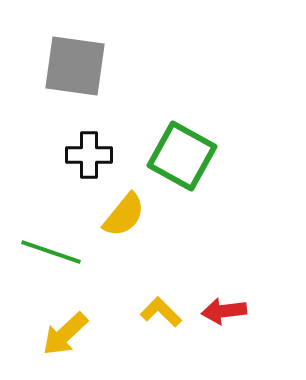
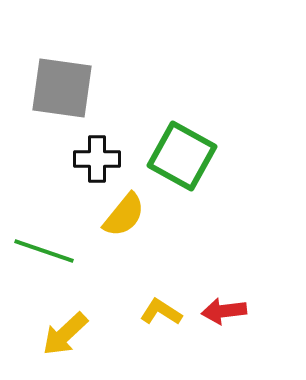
gray square: moved 13 px left, 22 px down
black cross: moved 8 px right, 4 px down
green line: moved 7 px left, 1 px up
yellow L-shape: rotated 12 degrees counterclockwise
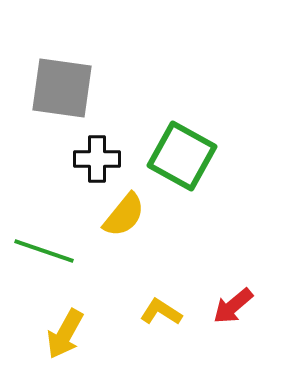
red arrow: moved 9 px right, 5 px up; rotated 33 degrees counterclockwise
yellow arrow: rotated 18 degrees counterclockwise
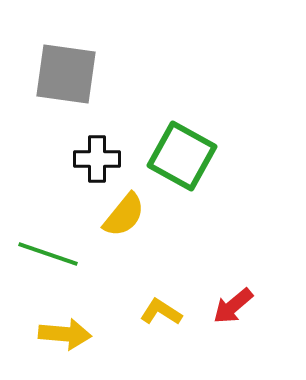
gray square: moved 4 px right, 14 px up
green line: moved 4 px right, 3 px down
yellow arrow: rotated 114 degrees counterclockwise
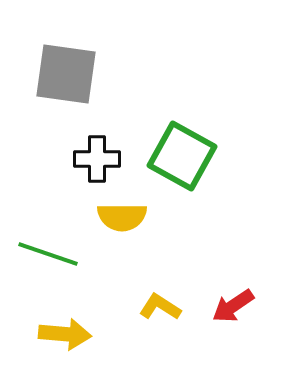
yellow semicircle: moved 2 px left, 2 px down; rotated 51 degrees clockwise
red arrow: rotated 6 degrees clockwise
yellow L-shape: moved 1 px left, 5 px up
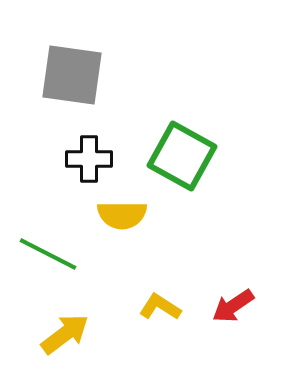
gray square: moved 6 px right, 1 px down
black cross: moved 8 px left
yellow semicircle: moved 2 px up
green line: rotated 8 degrees clockwise
yellow arrow: rotated 42 degrees counterclockwise
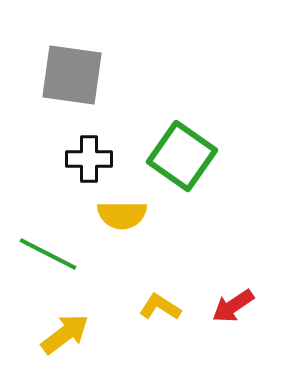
green square: rotated 6 degrees clockwise
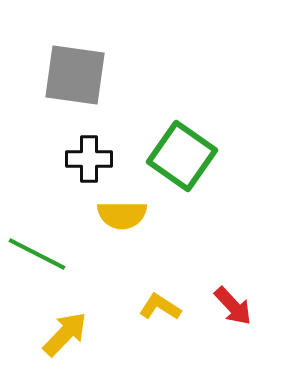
gray square: moved 3 px right
green line: moved 11 px left
red arrow: rotated 99 degrees counterclockwise
yellow arrow: rotated 9 degrees counterclockwise
